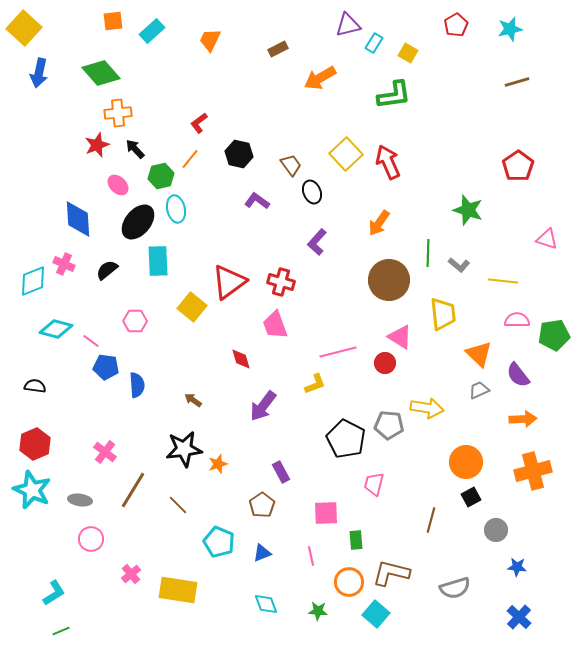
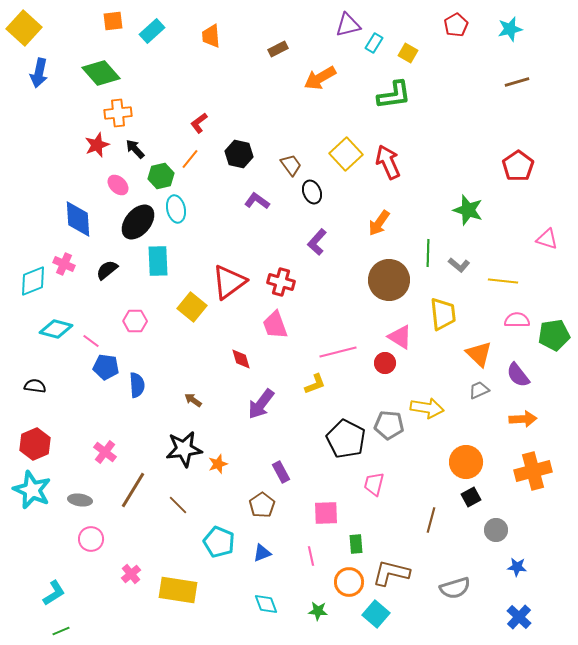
orange trapezoid at (210, 40): moved 1 px right, 4 px up; rotated 30 degrees counterclockwise
purple arrow at (263, 406): moved 2 px left, 2 px up
green rectangle at (356, 540): moved 4 px down
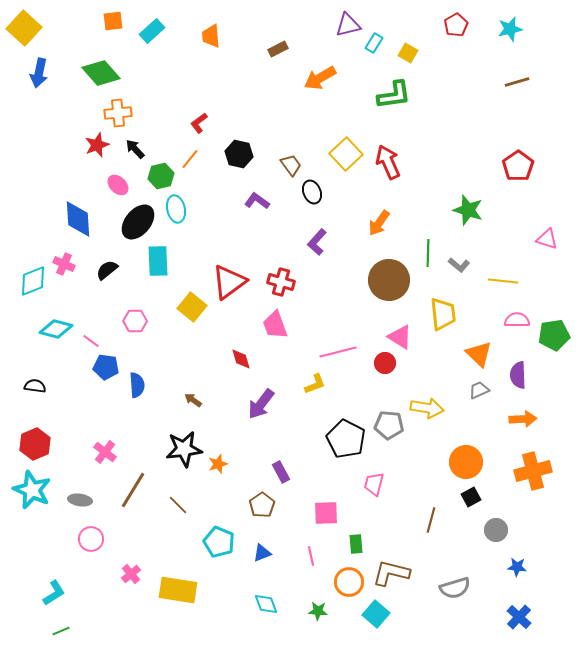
purple semicircle at (518, 375): rotated 36 degrees clockwise
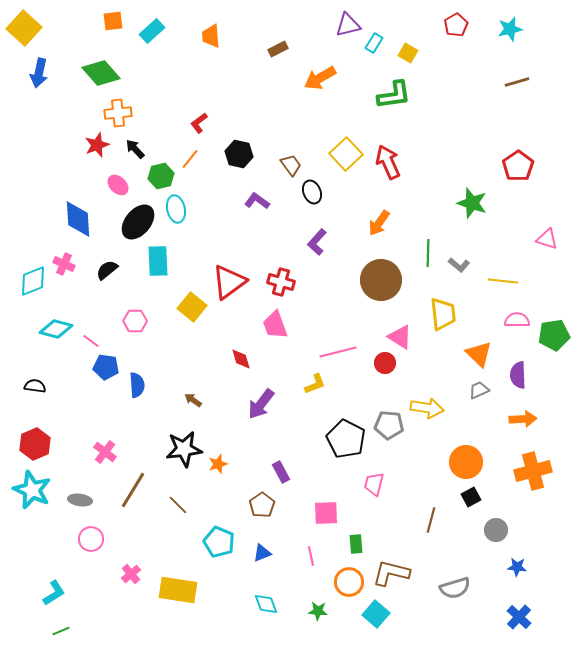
green star at (468, 210): moved 4 px right, 7 px up
brown circle at (389, 280): moved 8 px left
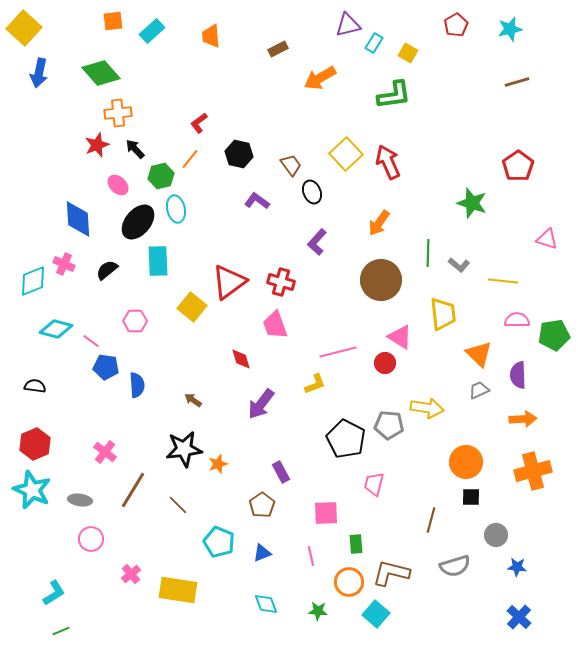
black square at (471, 497): rotated 30 degrees clockwise
gray circle at (496, 530): moved 5 px down
gray semicircle at (455, 588): moved 22 px up
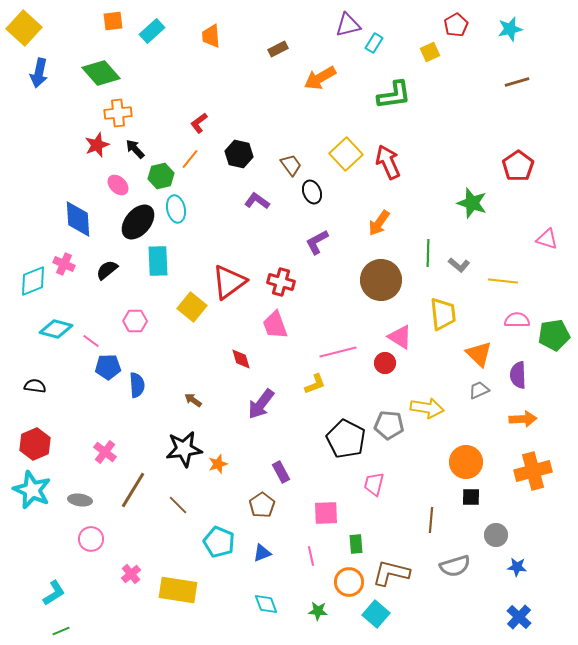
yellow square at (408, 53): moved 22 px right, 1 px up; rotated 36 degrees clockwise
purple L-shape at (317, 242): rotated 20 degrees clockwise
blue pentagon at (106, 367): moved 2 px right; rotated 10 degrees counterclockwise
brown line at (431, 520): rotated 10 degrees counterclockwise
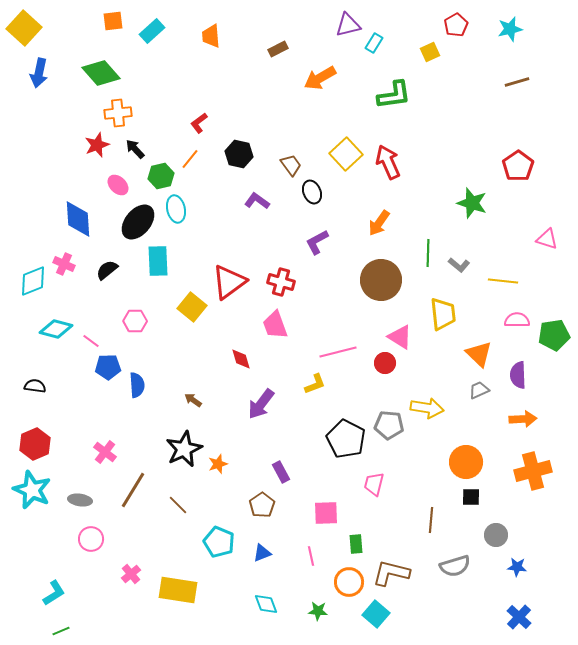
black star at (184, 449): rotated 18 degrees counterclockwise
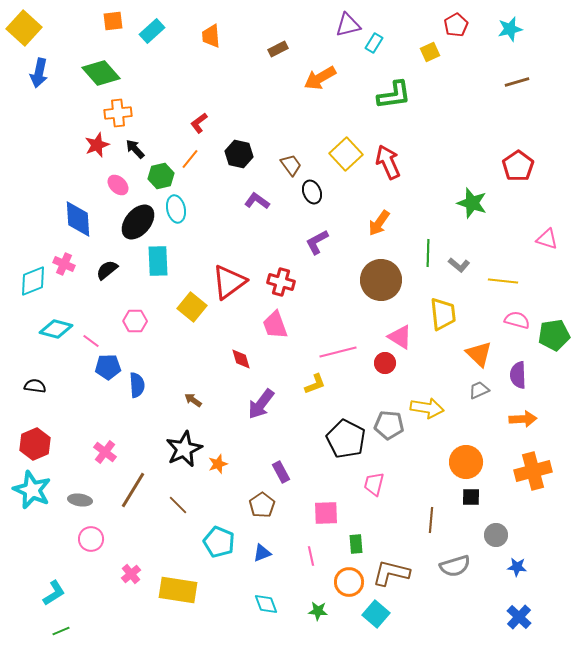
pink semicircle at (517, 320): rotated 15 degrees clockwise
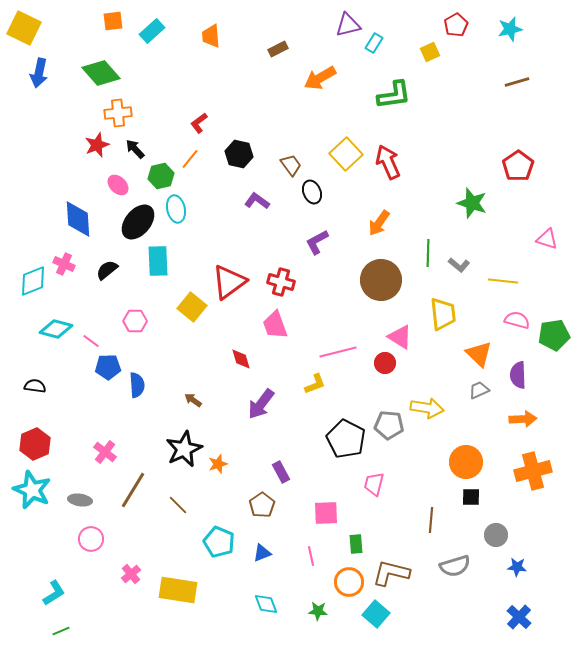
yellow square at (24, 28): rotated 16 degrees counterclockwise
